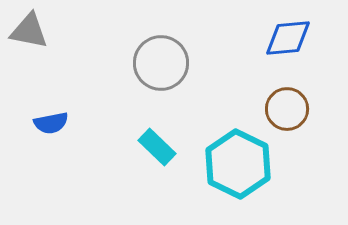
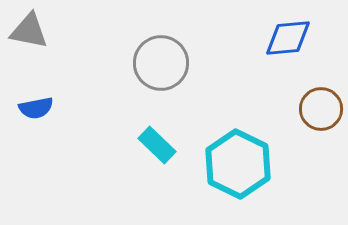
brown circle: moved 34 px right
blue semicircle: moved 15 px left, 15 px up
cyan rectangle: moved 2 px up
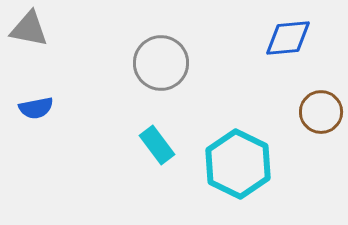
gray triangle: moved 2 px up
brown circle: moved 3 px down
cyan rectangle: rotated 9 degrees clockwise
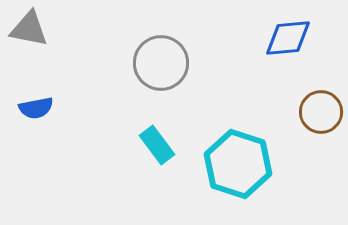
cyan hexagon: rotated 8 degrees counterclockwise
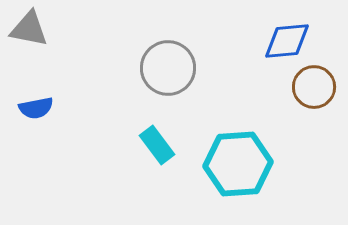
blue diamond: moved 1 px left, 3 px down
gray circle: moved 7 px right, 5 px down
brown circle: moved 7 px left, 25 px up
cyan hexagon: rotated 22 degrees counterclockwise
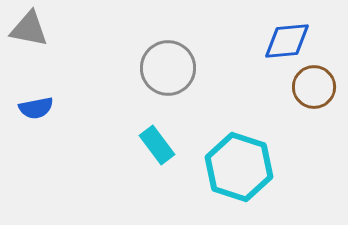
cyan hexagon: moved 1 px right, 3 px down; rotated 22 degrees clockwise
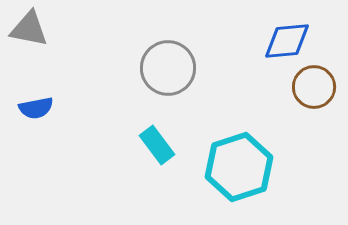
cyan hexagon: rotated 24 degrees clockwise
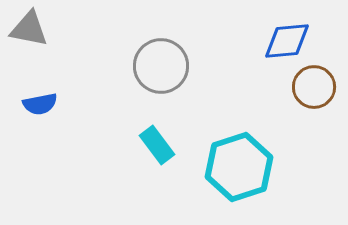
gray circle: moved 7 px left, 2 px up
blue semicircle: moved 4 px right, 4 px up
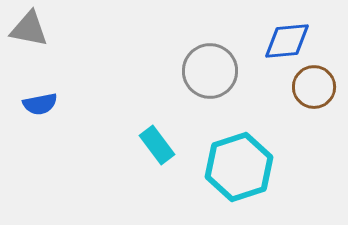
gray circle: moved 49 px right, 5 px down
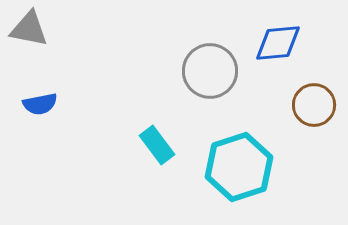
blue diamond: moved 9 px left, 2 px down
brown circle: moved 18 px down
